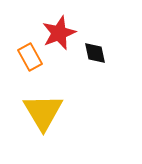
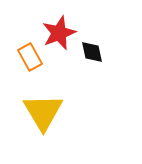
black diamond: moved 3 px left, 1 px up
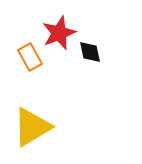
black diamond: moved 2 px left
yellow triangle: moved 11 px left, 15 px down; rotated 30 degrees clockwise
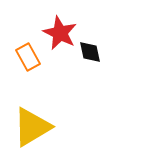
red star: moved 1 px right; rotated 24 degrees counterclockwise
orange rectangle: moved 2 px left
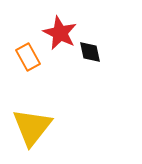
yellow triangle: rotated 21 degrees counterclockwise
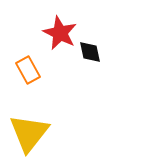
orange rectangle: moved 13 px down
yellow triangle: moved 3 px left, 6 px down
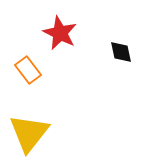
black diamond: moved 31 px right
orange rectangle: rotated 8 degrees counterclockwise
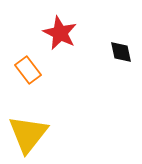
yellow triangle: moved 1 px left, 1 px down
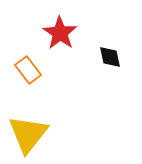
red star: rotated 8 degrees clockwise
black diamond: moved 11 px left, 5 px down
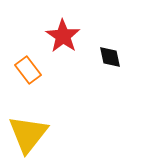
red star: moved 3 px right, 3 px down
